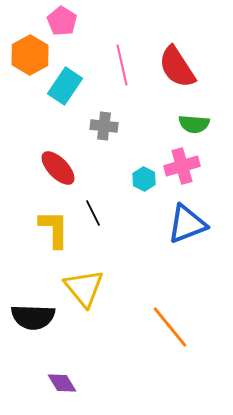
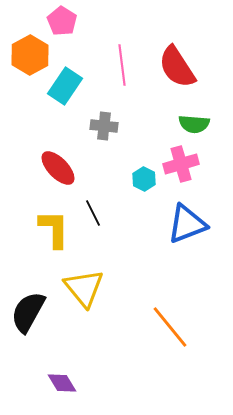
pink line: rotated 6 degrees clockwise
pink cross: moved 1 px left, 2 px up
black semicircle: moved 5 px left, 5 px up; rotated 117 degrees clockwise
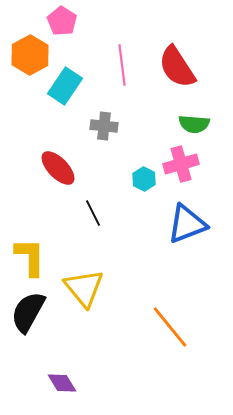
yellow L-shape: moved 24 px left, 28 px down
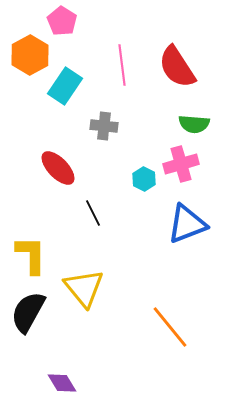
yellow L-shape: moved 1 px right, 2 px up
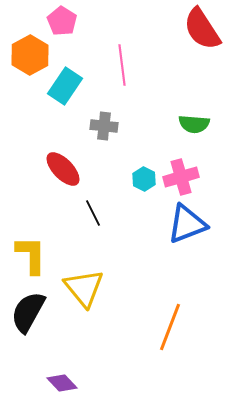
red semicircle: moved 25 px right, 38 px up
pink cross: moved 13 px down
red ellipse: moved 5 px right, 1 px down
orange line: rotated 60 degrees clockwise
purple diamond: rotated 12 degrees counterclockwise
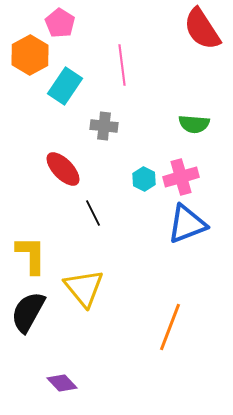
pink pentagon: moved 2 px left, 2 px down
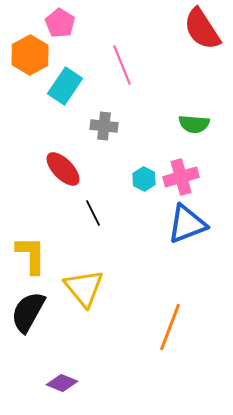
pink line: rotated 15 degrees counterclockwise
purple diamond: rotated 24 degrees counterclockwise
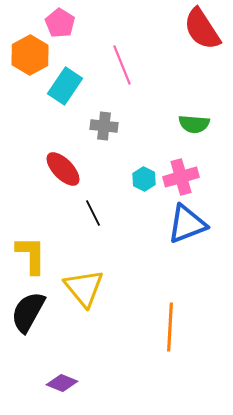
orange line: rotated 18 degrees counterclockwise
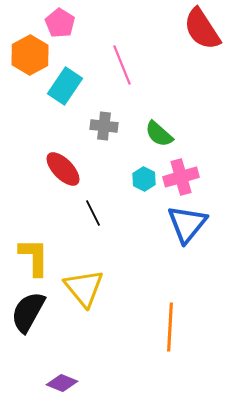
green semicircle: moved 35 px left, 10 px down; rotated 36 degrees clockwise
blue triangle: rotated 30 degrees counterclockwise
yellow L-shape: moved 3 px right, 2 px down
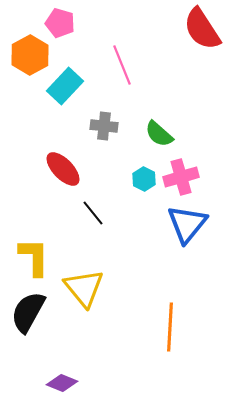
pink pentagon: rotated 16 degrees counterclockwise
cyan rectangle: rotated 9 degrees clockwise
black line: rotated 12 degrees counterclockwise
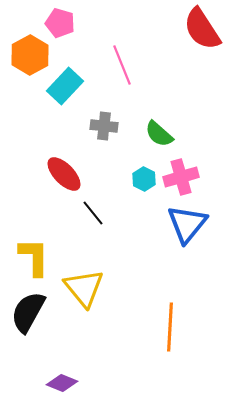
red ellipse: moved 1 px right, 5 px down
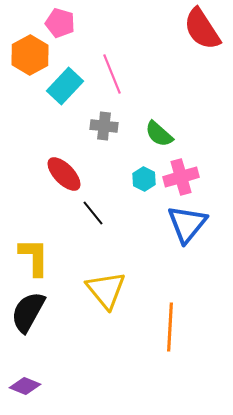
pink line: moved 10 px left, 9 px down
yellow triangle: moved 22 px right, 2 px down
purple diamond: moved 37 px left, 3 px down
